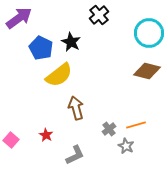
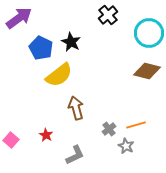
black cross: moved 9 px right
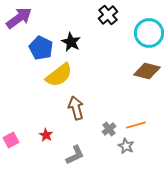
pink square: rotated 21 degrees clockwise
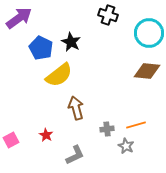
black cross: rotated 30 degrees counterclockwise
brown diamond: rotated 8 degrees counterclockwise
gray cross: moved 2 px left; rotated 32 degrees clockwise
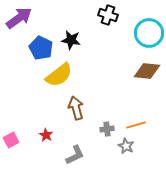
black star: moved 2 px up; rotated 18 degrees counterclockwise
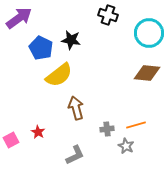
brown diamond: moved 2 px down
red star: moved 8 px left, 3 px up
